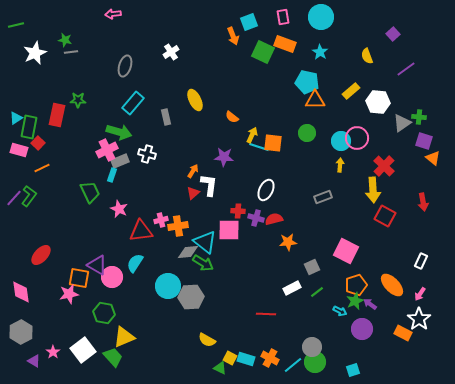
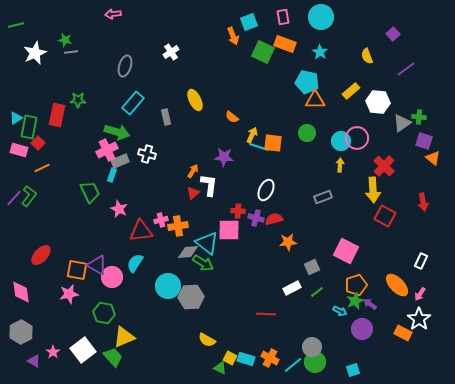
green arrow at (119, 132): moved 2 px left
cyan triangle at (205, 242): moved 2 px right, 1 px down
orange square at (79, 278): moved 2 px left, 8 px up
orange ellipse at (392, 285): moved 5 px right
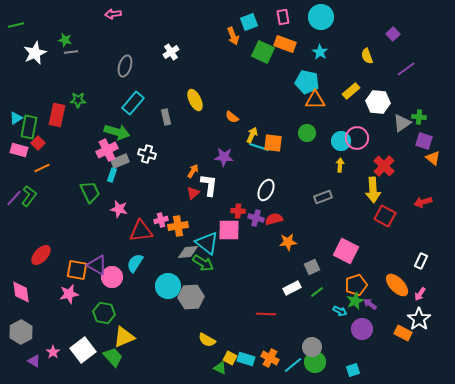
red arrow at (423, 202): rotated 84 degrees clockwise
pink star at (119, 209): rotated 12 degrees counterclockwise
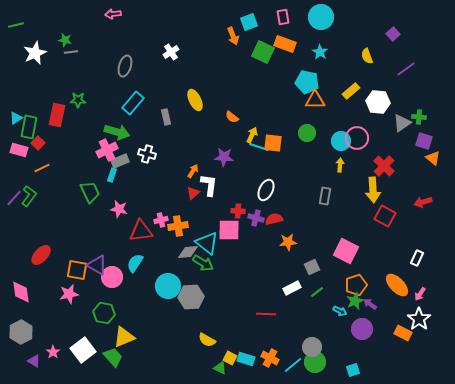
gray rectangle at (323, 197): moved 2 px right, 1 px up; rotated 60 degrees counterclockwise
white rectangle at (421, 261): moved 4 px left, 3 px up
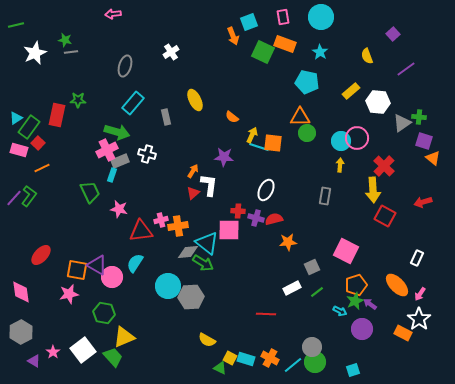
orange triangle at (315, 100): moved 15 px left, 17 px down
green rectangle at (29, 127): rotated 25 degrees clockwise
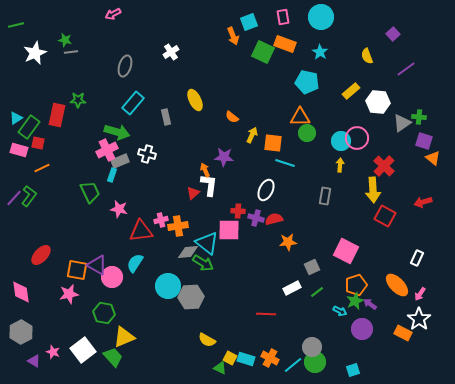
pink arrow at (113, 14): rotated 21 degrees counterclockwise
red square at (38, 143): rotated 32 degrees counterclockwise
cyan line at (259, 147): moved 26 px right, 16 px down
orange arrow at (193, 171): moved 12 px right, 1 px up; rotated 56 degrees counterclockwise
pink star at (53, 352): rotated 16 degrees counterclockwise
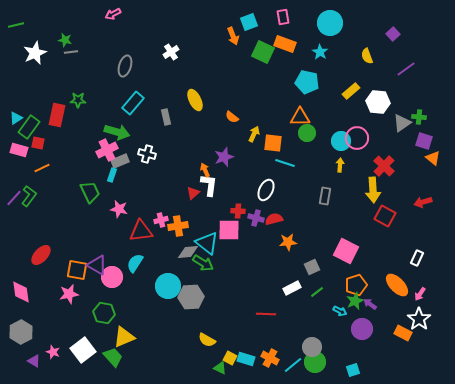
cyan circle at (321, 17): moved 9 px right, 6 px down
yellow arrow at (252, 135): moved 2 px right, 1 px up
purple star at (224, 157): rotated 24 degrees counterclockwise
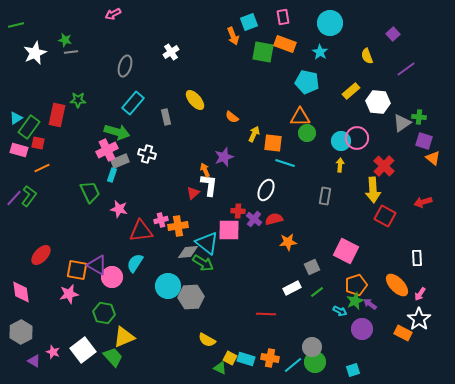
green square at (263, 52): rotated 15 degrees counterclockwise
yellow ellipse at (195, 100): rotated 15 degrees counterclockwise
purple cross at (256, 218): moved 2 px left, 1 px down; rotated 21 degrees clockwise
white rectangle at (417, 258): rotated 28 degrees counterclockwise
orange cross at (270, 358): rotated 18 degrees counterclockwise
